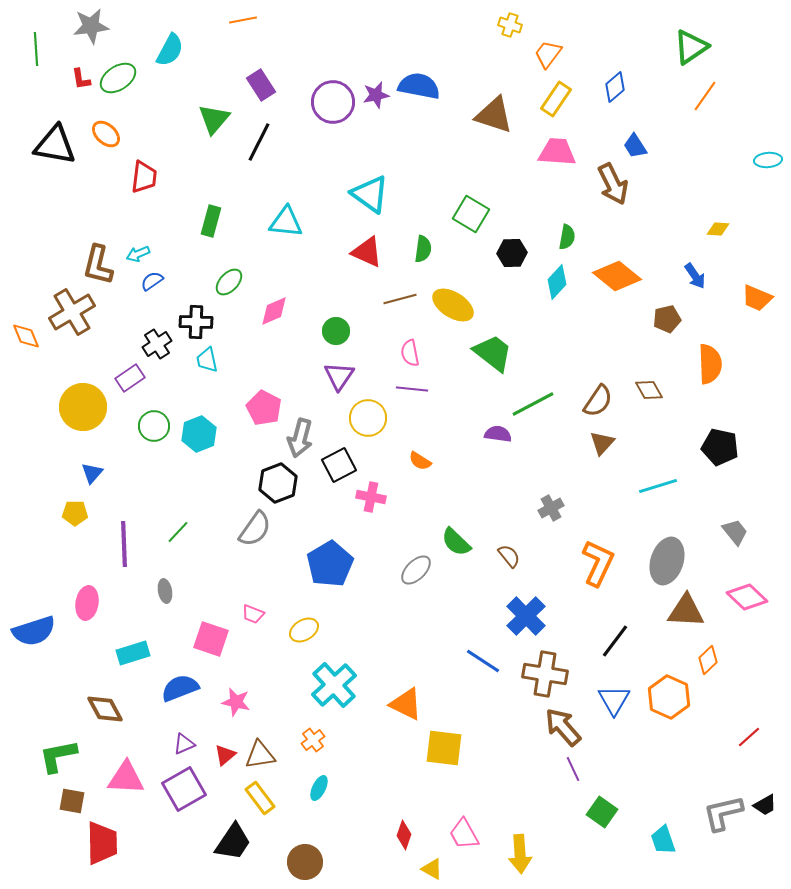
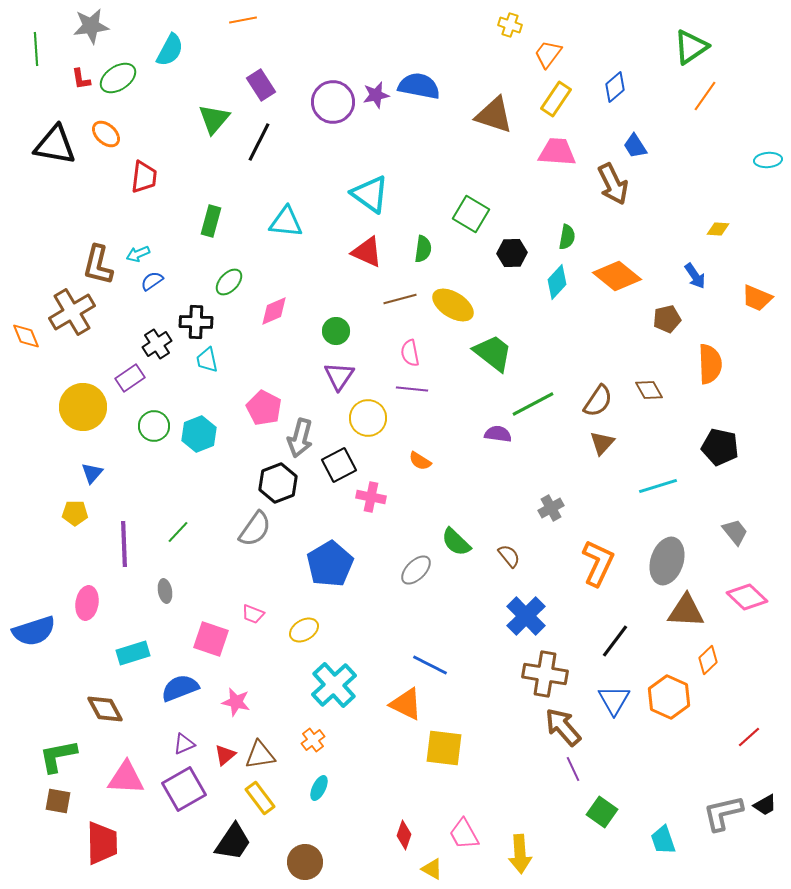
blue line at (483, 661): moved 53 px left, 4 px down; rotated 6 degrees counterclockwise
brown square at (72, 801): moved 14 px left
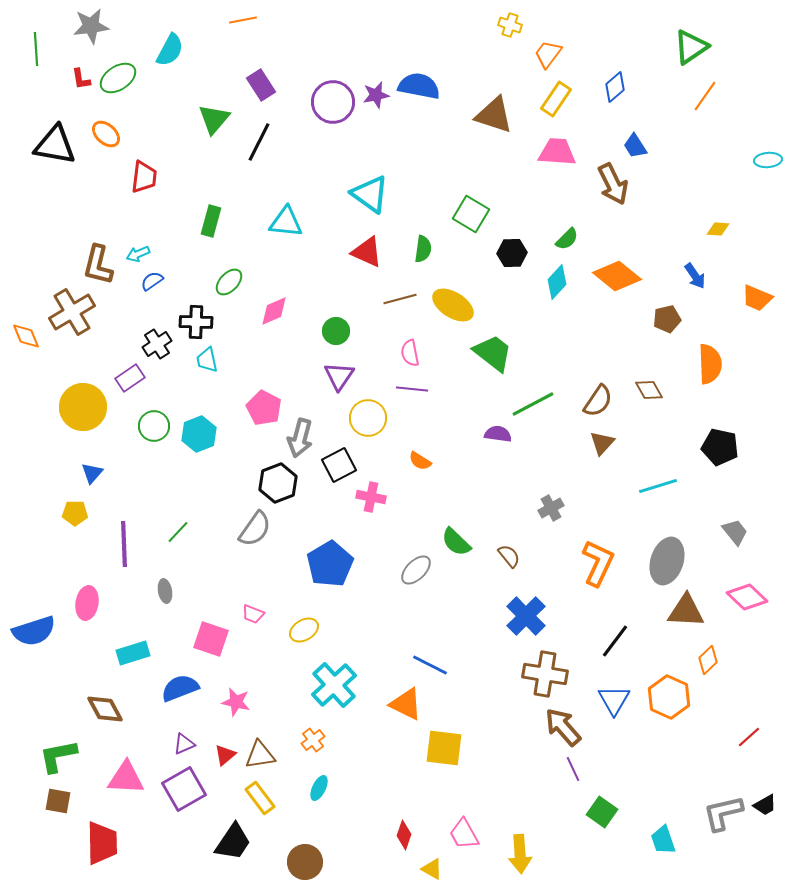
green semicircle at (567, 237): moved 2 px down; rotated 35 degrees clockwise
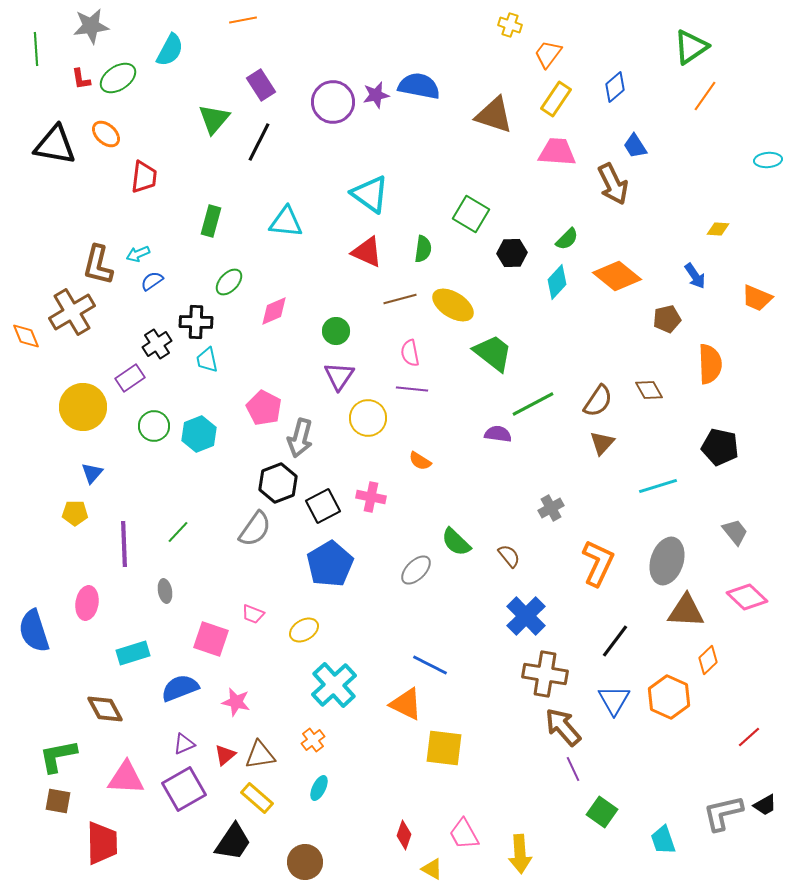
black square at (339, 465): moved 16 px left, 41 px down
blue semicircle at (34, 631): rotated 90 degrees clockwise
yellow rectangle at (260, 798): moved 3 px left; rotated 12 degrees counterclockwise
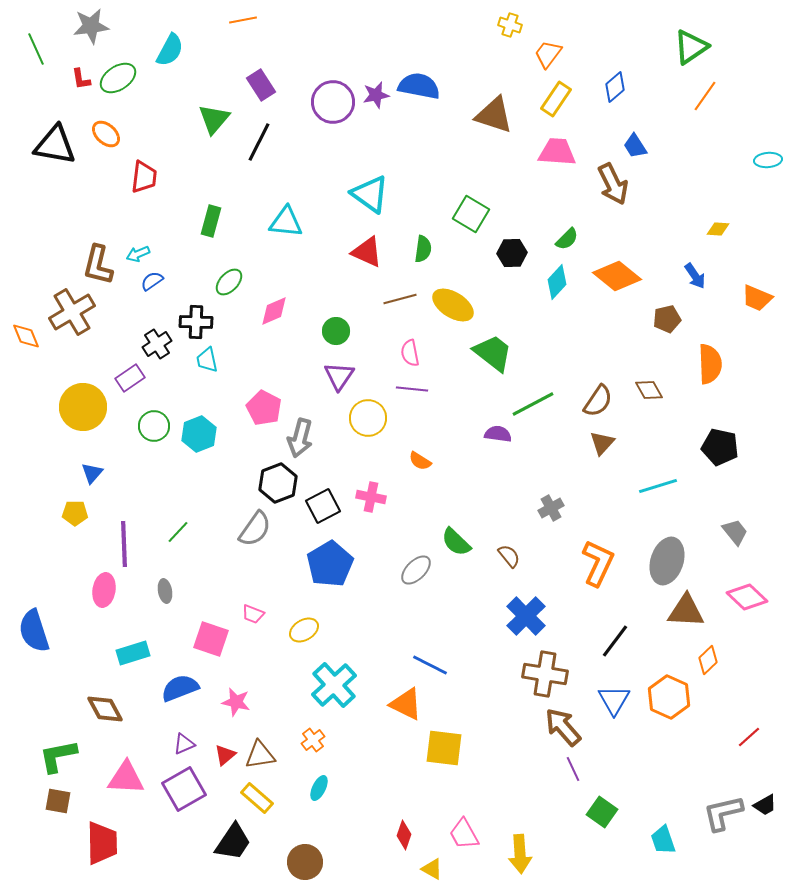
green line at (36, 49): rotated 20 degrees counterclockwise
pink ellipse at (87, 603): moved 17 px right, 13 px up
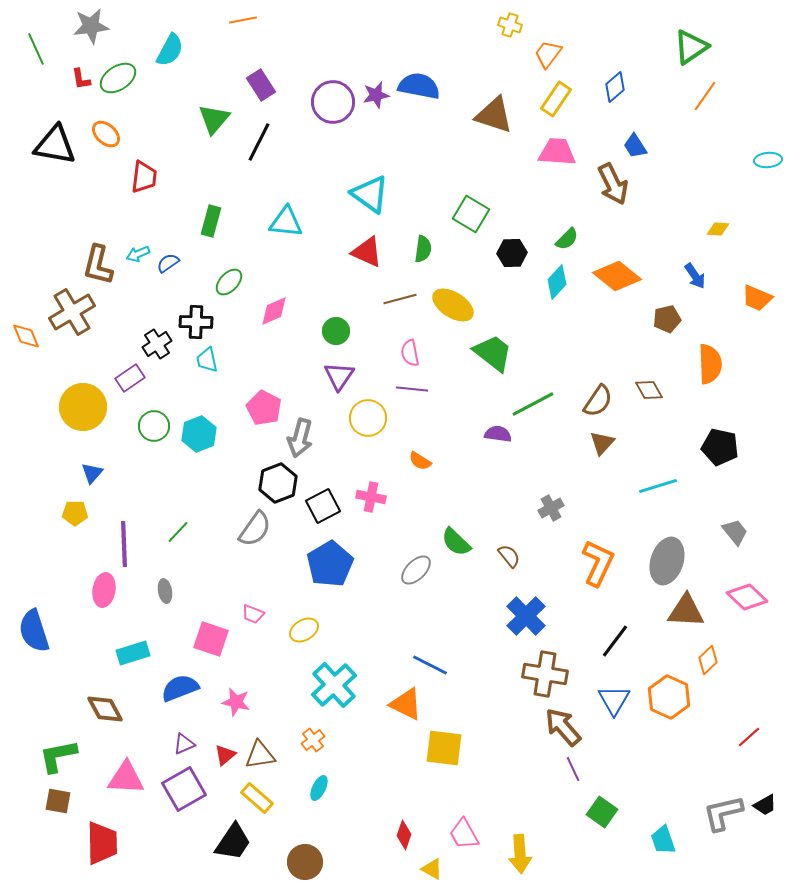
blue semicircle at (152, 281): moved 16 px right, 18 px up
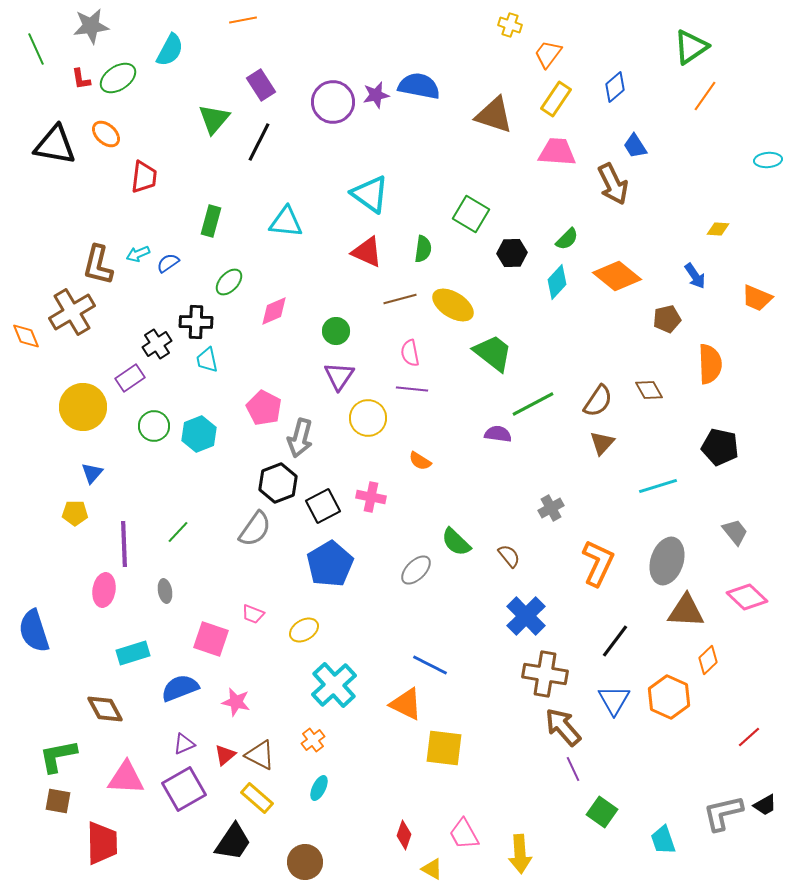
brown triangle at (260, 755): rotated 36 degrees clockwise
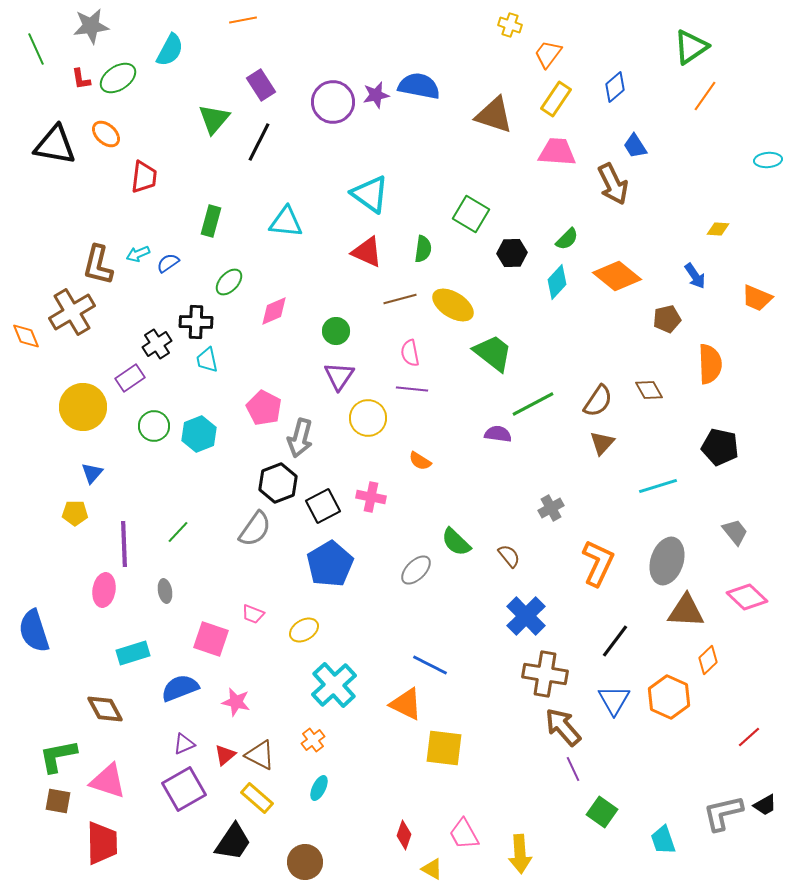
pink triangle at (126, 778): moved 18 px left, 3 px down; rotated 15 degrees clockwise
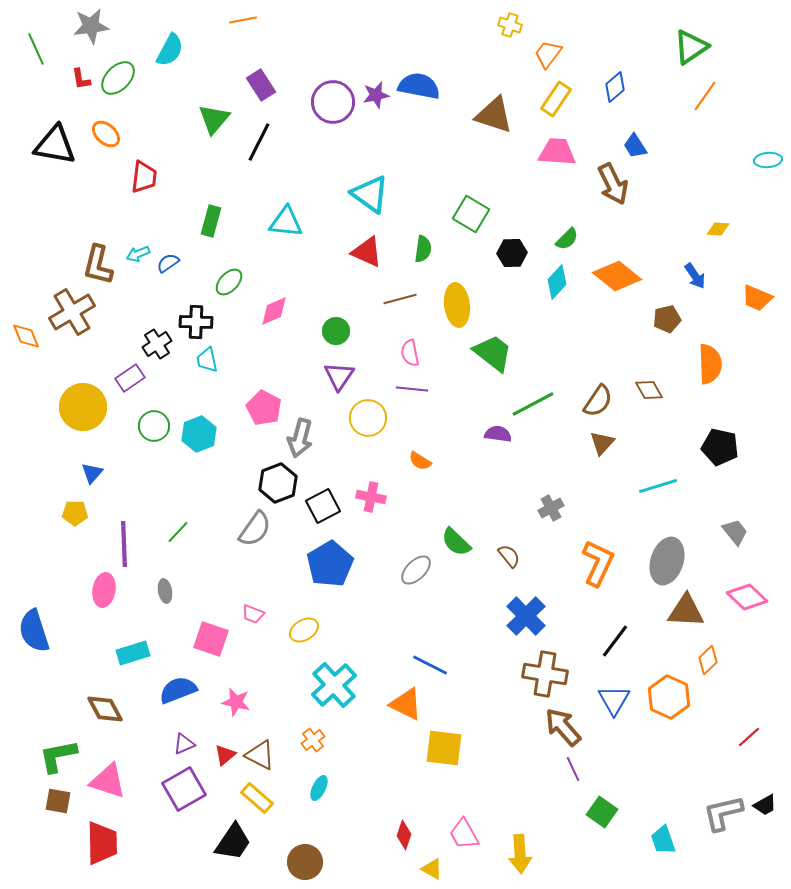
green ellipse at (118, 78): rotated 12 degrees counterclockwise
yellow ellipse at (453, 305): moved 4 px right; rotated 51 degrees clockwise
blue semicircle at (180, 688): moved 2 px left, 2 px down
